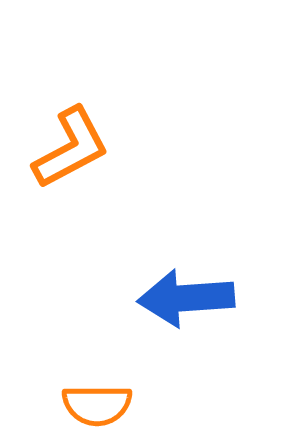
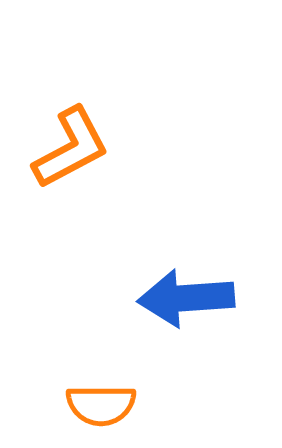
orange semicircle: moved 4 px right
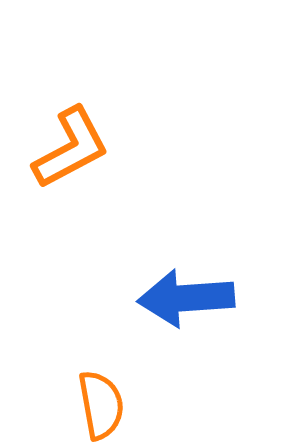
orange semicircle: rotated 100 degrees counterclockwise
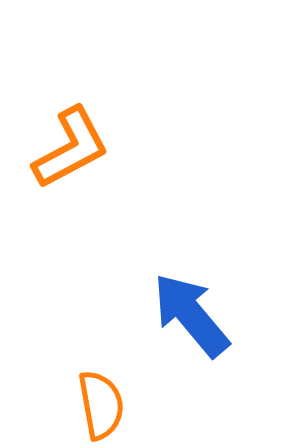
blue arrow: moved 5 px right, 17 px down; rotated 54 degrees clockwise
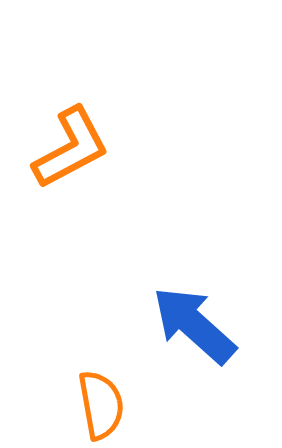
blue arrow: moved 3 px right, 10 px down; rotated 8 degrees counterclockwise
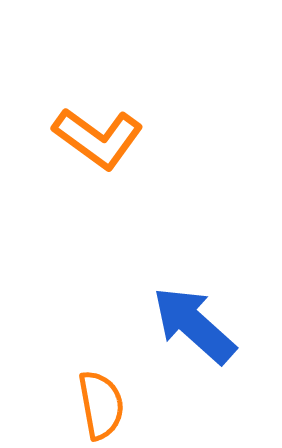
orange L-shape: moved 27 px right, 10 px up; rotated 64 degrees clockwise
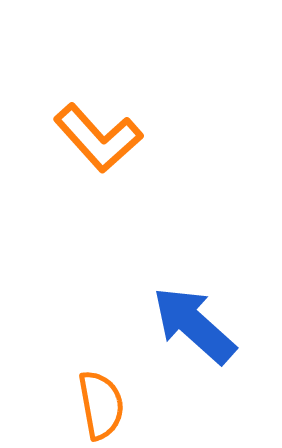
orange L-shape: rotated 12 degrees clockwise
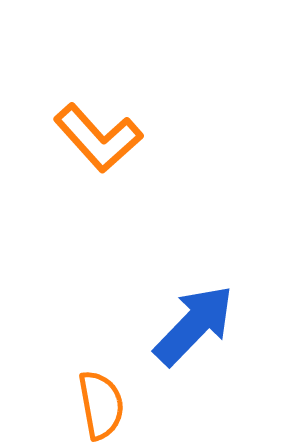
blue arrow: rotated 92 degrees clockwise
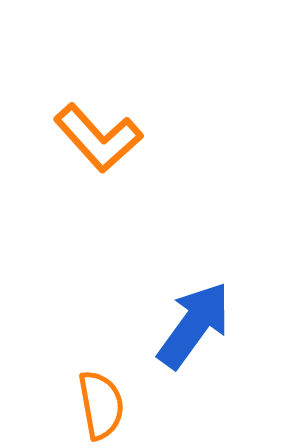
blue arrow: rotated 8 degrees counterclockwise
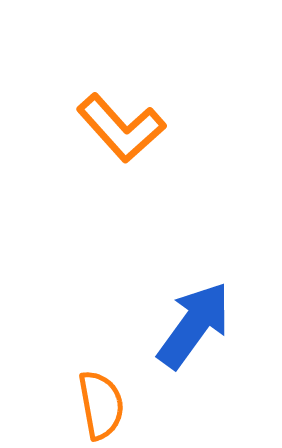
orange L-shape: moved 23 px right, 10 px up
